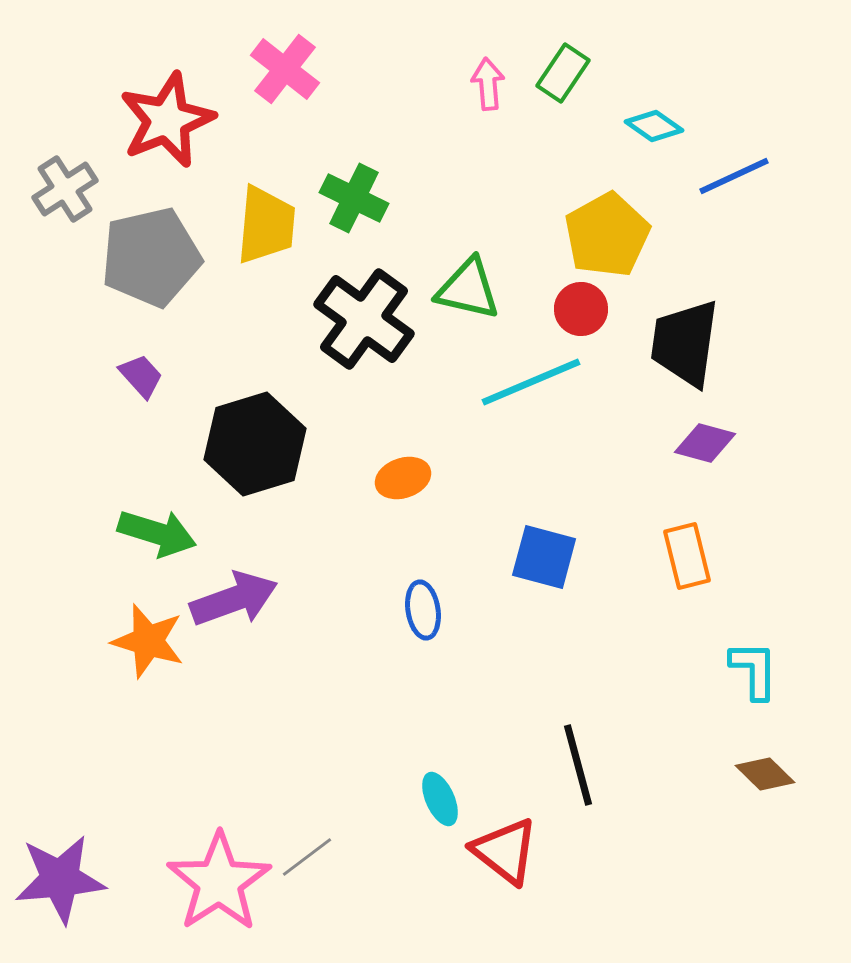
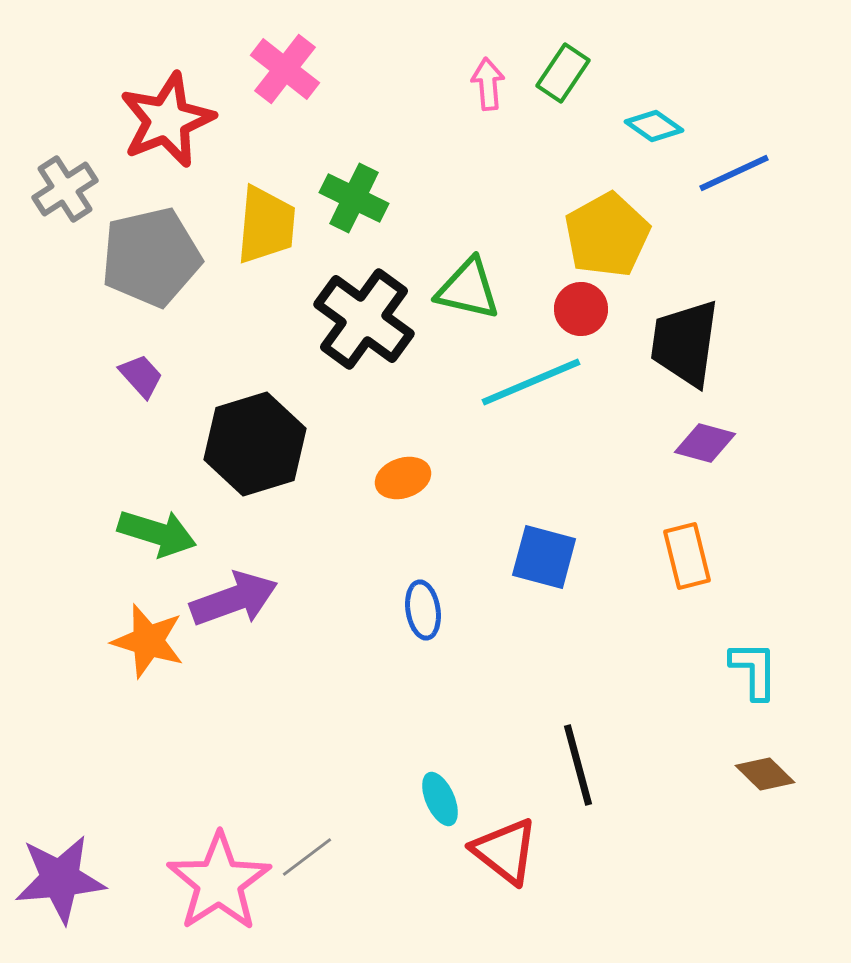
blue line: moved 3 px up
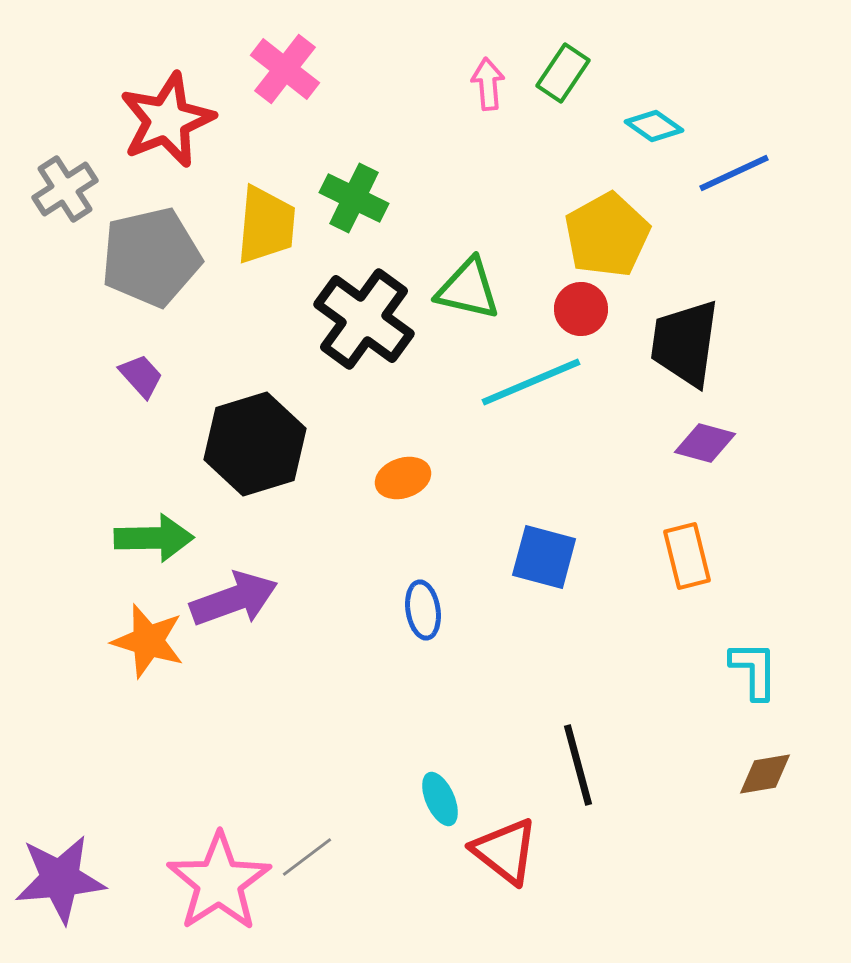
green arrow: moved 3 px left, 5 px down; rotated 18 degrees counterclockwise
brown diamond: rotated 54 degrees counterclockwise
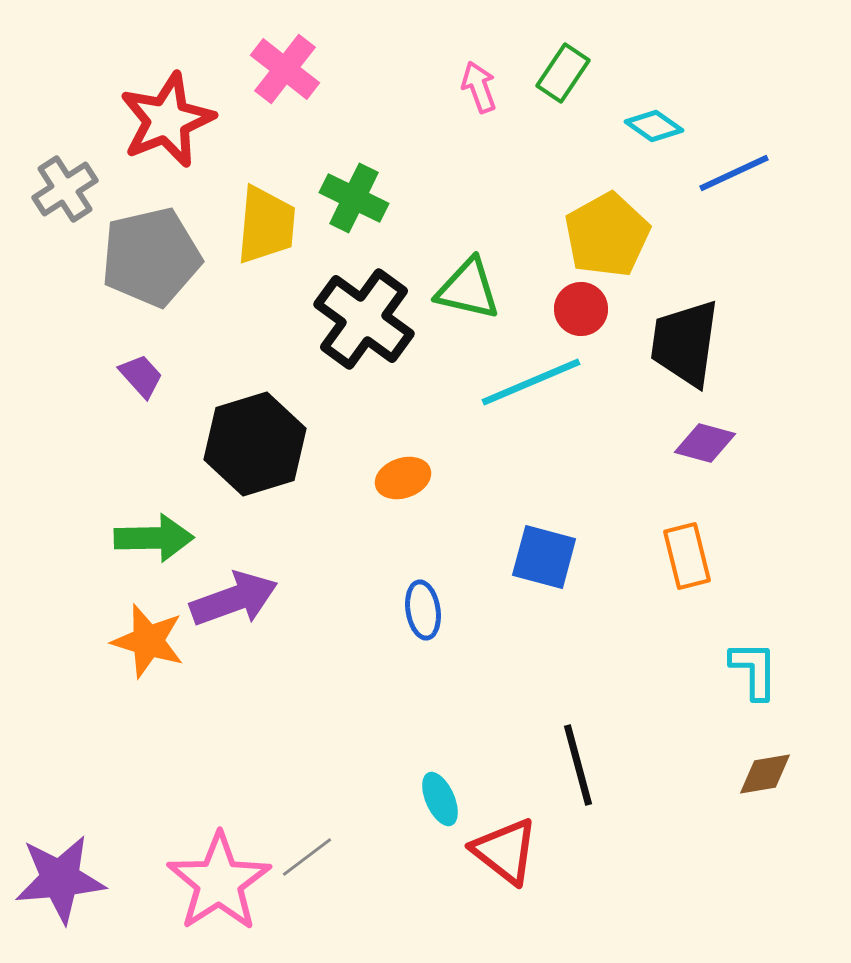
pink arrow: moved 9 px left, 3 px down; rotated 15 degrees counterclockwise
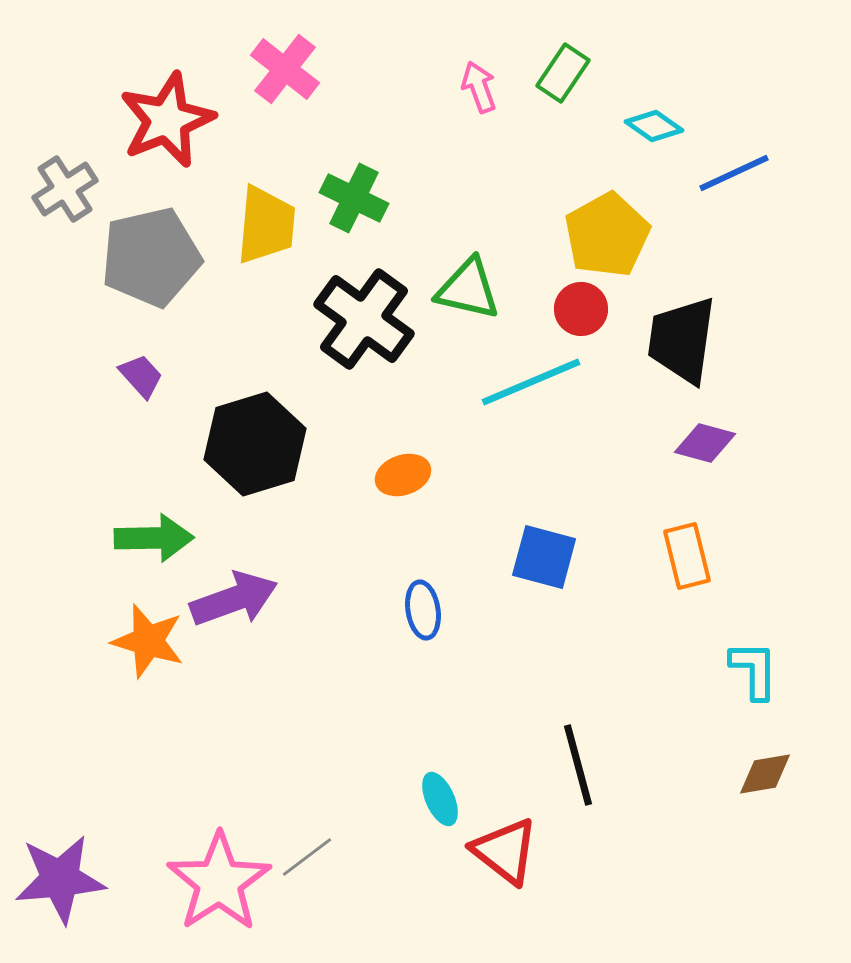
black trapezoid: moved 3 px left, 3 px up
orange ellipse: moved 3 px up
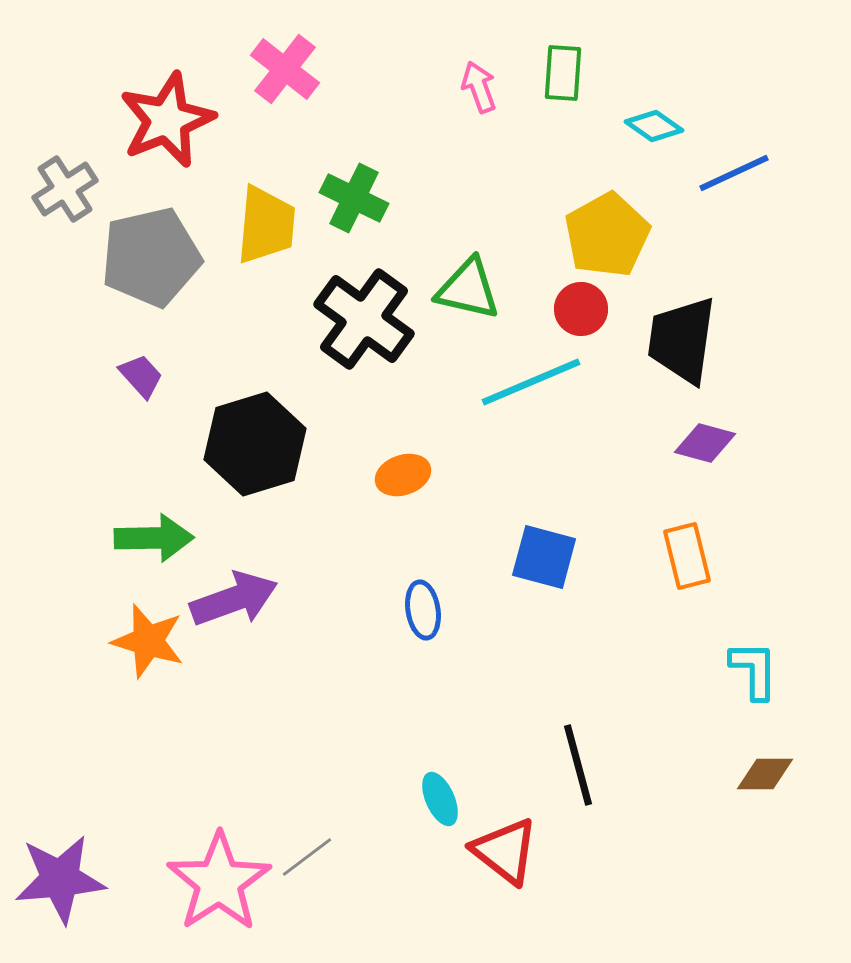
green rectangle: rotated 30 degrees counterclockwise
brown diamond: rotated 10 degrees clockwise
